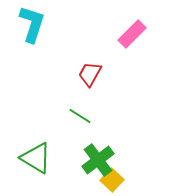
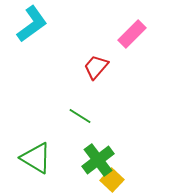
cyan L-shape: rotated 36 degrees clockwise
red trapezoid: moved 6 px right, 7 px up; rotated 12 degrees clockwise
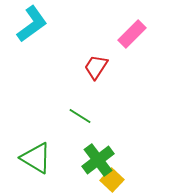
red trapezoid: rotated 8 degrees counterclockwise
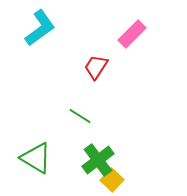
cyan L-shape: moved 8 px right, 4 px down
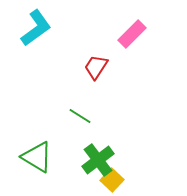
cyan L-shape: moved 4 px left
green triangle: moved 1 px right, 1 px up
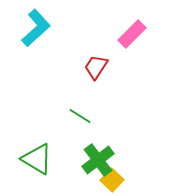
cyan L-shape: rotated 6 degrees counterclockwise
green triangle: moved 2 px down
